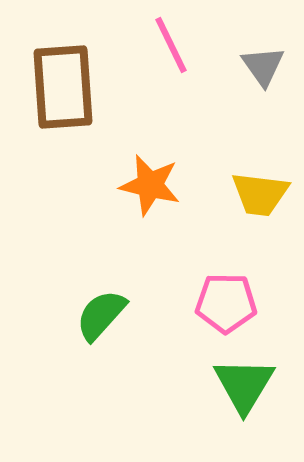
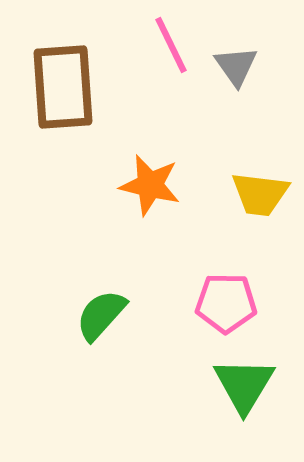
gray triangle: moved 27 px left
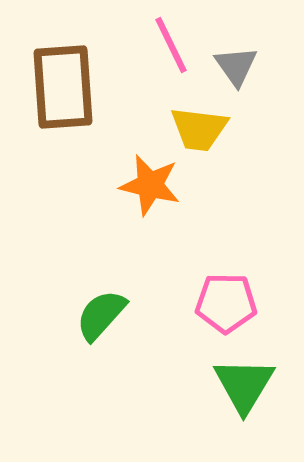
yellow trapezoid: moved 61 px left, 65 px up
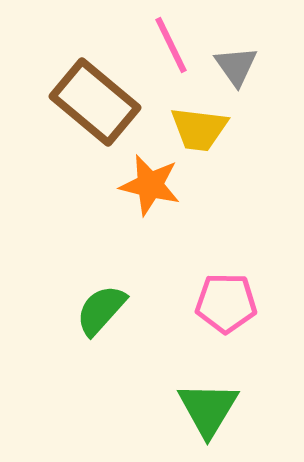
brown rectangle: moved 32 px right, 15 px down; rotated 46 degrees counterclockwise
green semicircle: moved 5 px up
green triangle: moved 36 px left, 24 px down
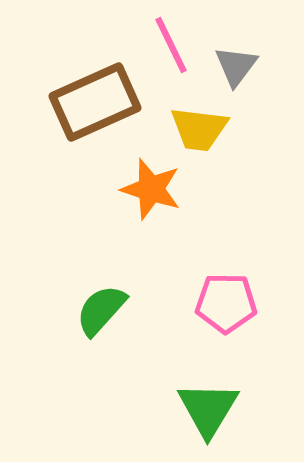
gray triangle: rotated 12 degrees clockwise
brown rectangle: rotated 64 degrees counterclockwise
orange star: moved 1 px right, 4 px down; rotated 4 degrees clockwise
